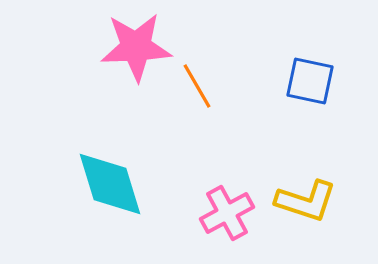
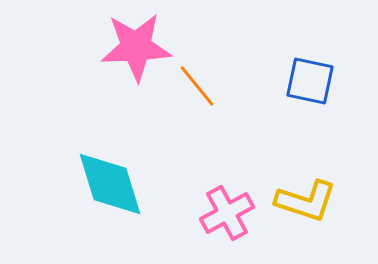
orange line: rotated 9 degrees counterclockwise
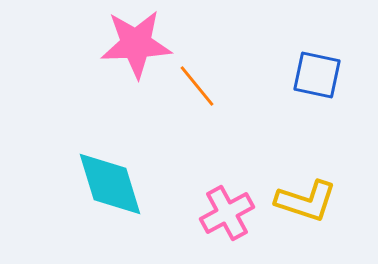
pink star: moved 3 px up
blue square: moved 7 px right, 6 px up
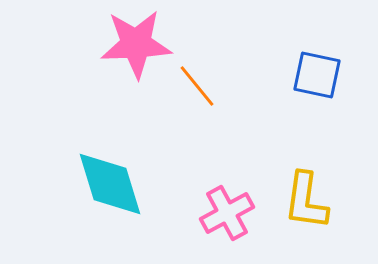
yellow L-shape: rotated 80 degrees clockwise
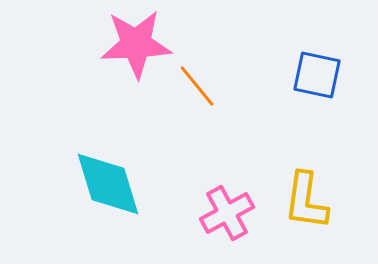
cyan diamond: moved 2 px left
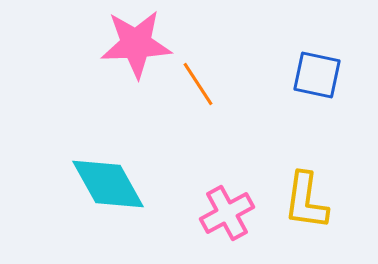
orange line: moved 1 px right, 2 px up; rotated 6 degrees clockwise
cyan diamond: rotated 12 degrees counterclockwise
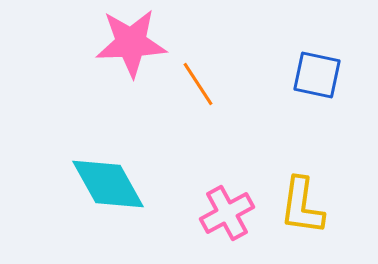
pink star: moved 5 px left, 1 px up
yellow L-shape: moved 4 px left, 5 px down
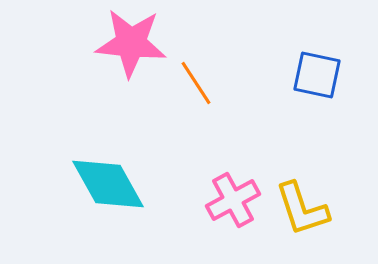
pink star: rotated 8 degrees clockwise
orange line: moved 2 px left, 1 px up
yellow L-shape: moved 3 px down; rotated 26 degrees counterclockwise
pink cross: moved 6 px right, 13 px up
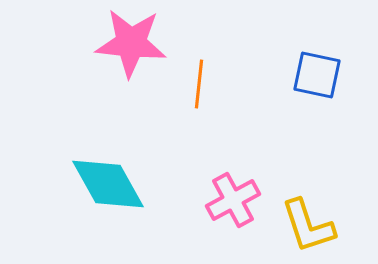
orange line: moved 3 px right, 1 px down; rotated 39 degrees clockwise
yellow L-shape: moved 6 px right, 17 px down
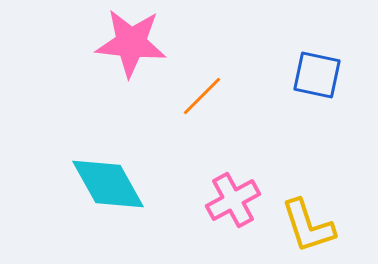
orange line: moved 3 px right, 12 px down; rotated 39 degrees clockwise
